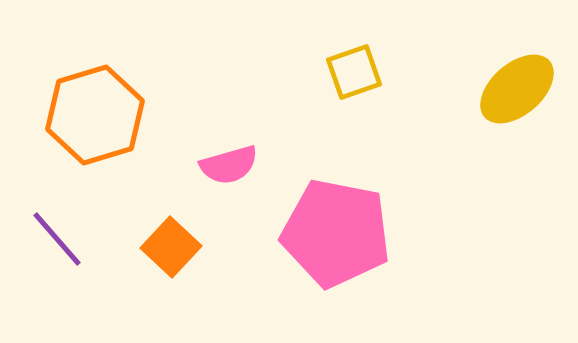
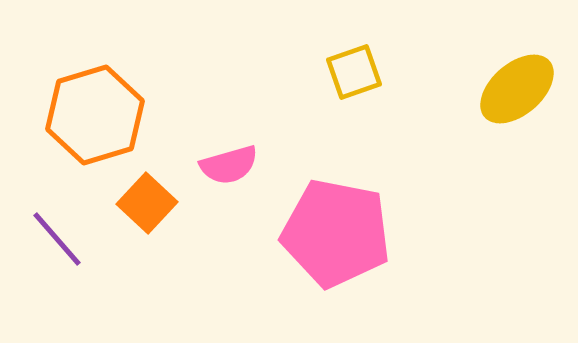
orange square: moved 24 px left, 44 px up
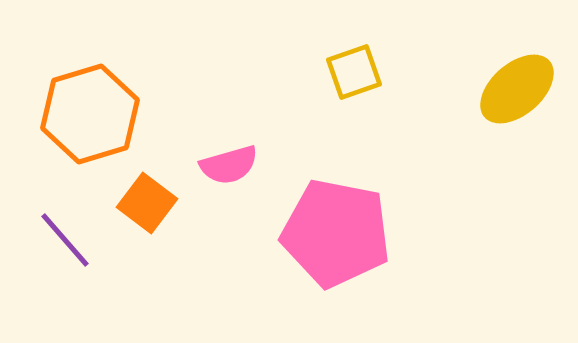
orange hexagon: moved 5 px left, 1 px up
orange square: rotated 6 degrees counterclockwise
purple line: moved 8 px right, 1 px down
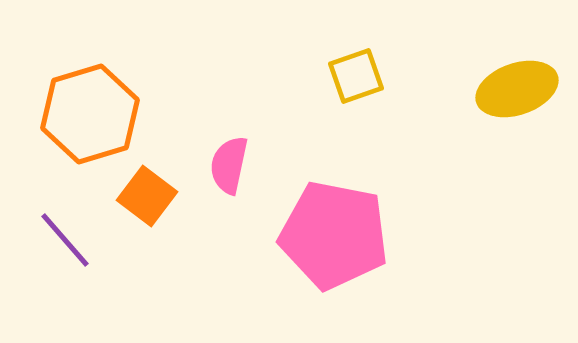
yellow square: moved 2 px right, 4 px down
yellow ellipse: rotated 22 degrees clockwise
pink semicircle: rotated 118 degrees clockwise
orange square: moved 7 px up
pink pentagon: moved 2 px left, 2 px down
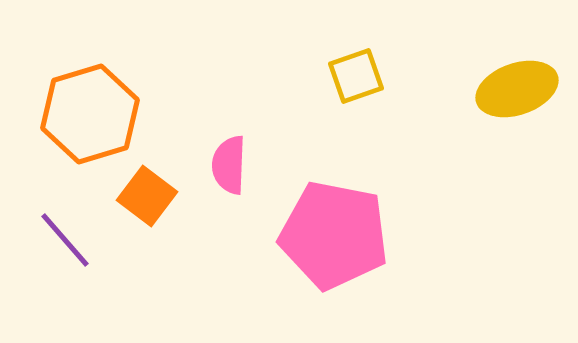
pink semicircle: rotated 10 degrees counterclockwise
